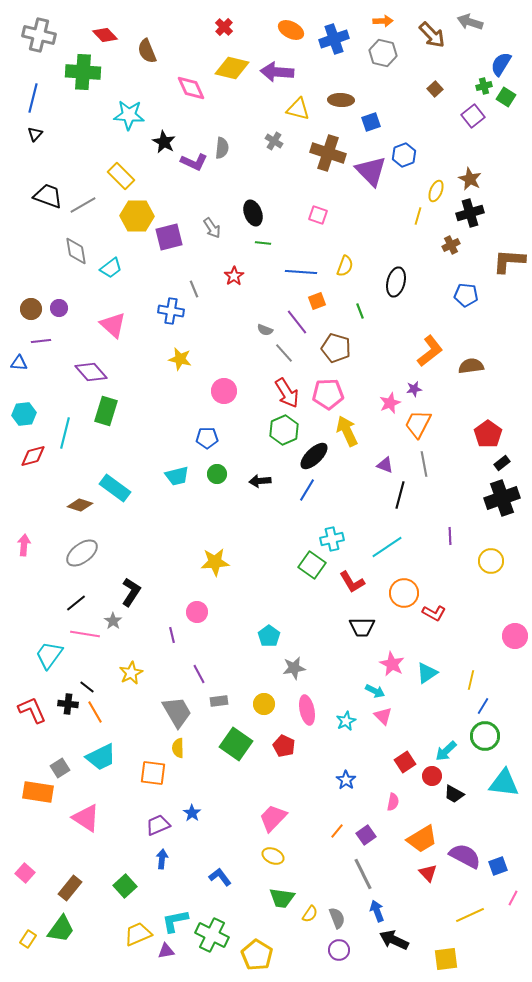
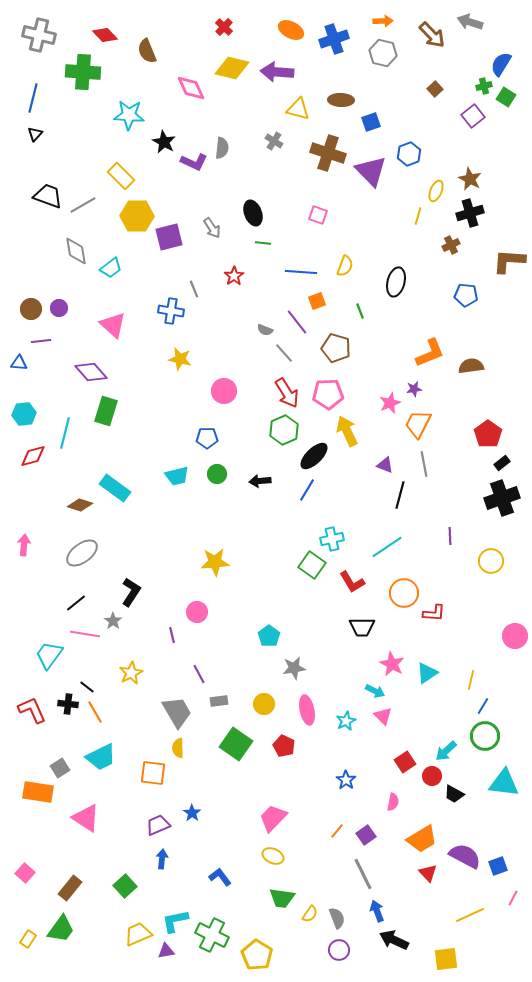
blue hexagon at (404, 155): moved 5 px right, 1 px up
orange L-shape at (430, 351): moved 2 px down; rotated 16 degrees clockwise
red L-shape at (434, 613): rotated 25 degrees counterclockwise
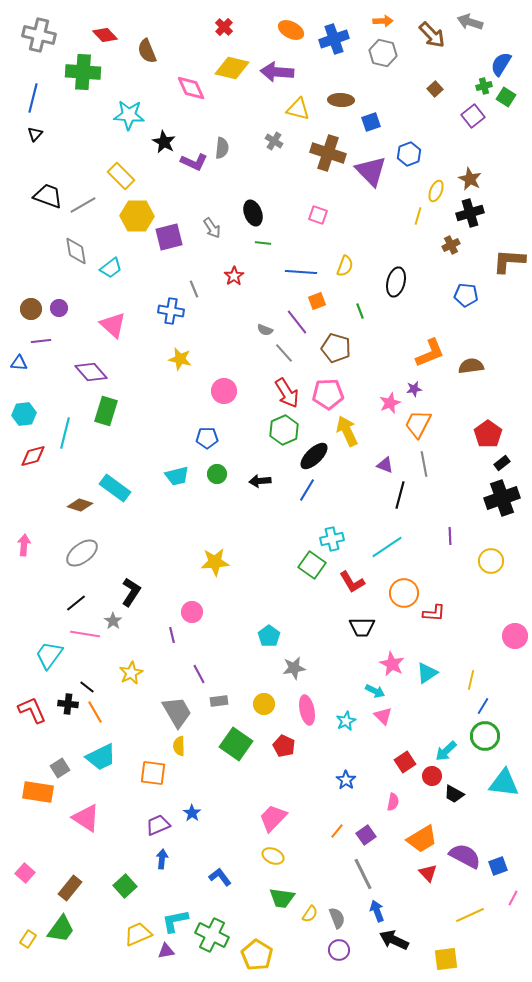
pink circle at (197, 612): moved 5 px left
yellow semicircle at (178, 748): moved 1 px right, 2 px up
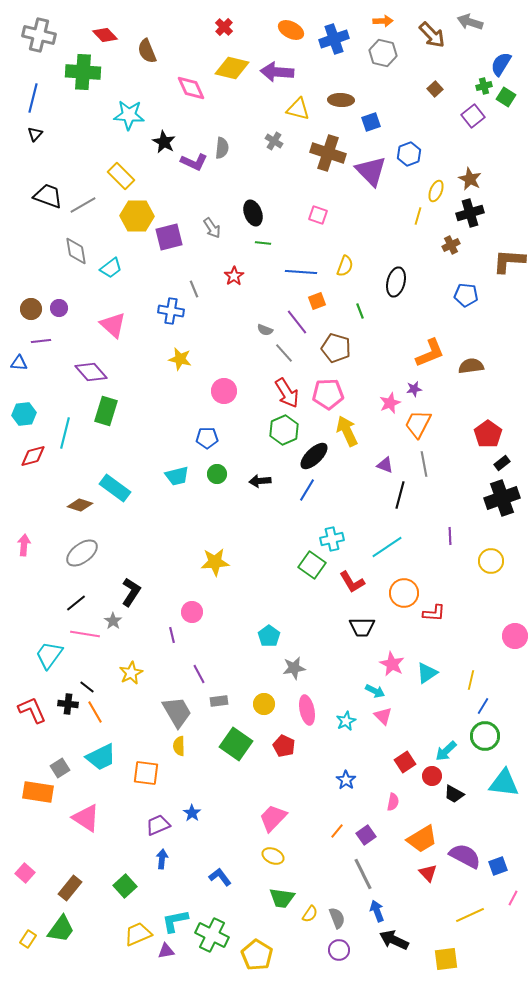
orange square at (153, 773): moved 7 px left
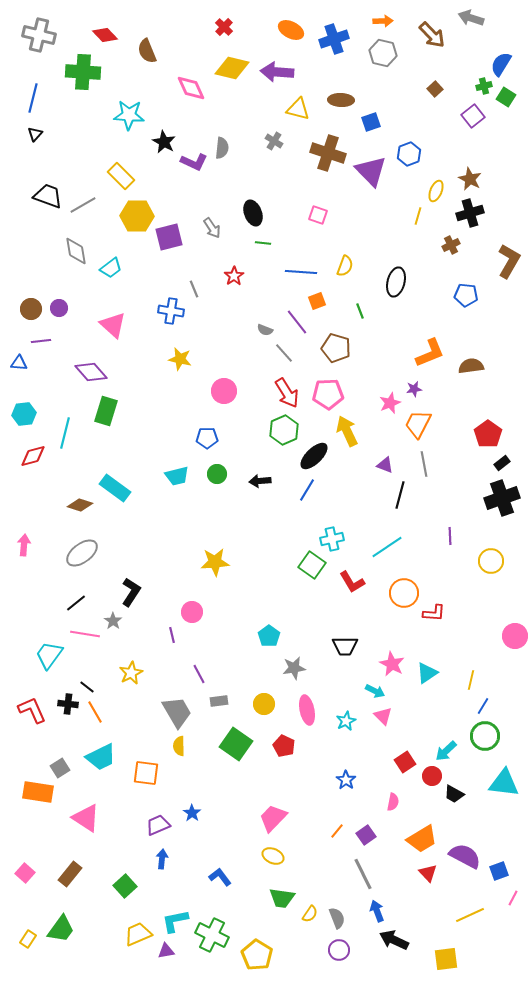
gray arrow at (470, 22): moved 1 px right, 4 px up
brown L-shape at (509, 261): rotated 116 degrees clockwise
black trapezoid at (362, 627): moved 17 px left, 19 px down
blue square at (498, 866): moved 1 px right, 5 px down
brown rectangle at (70, 888): moved 14 px up
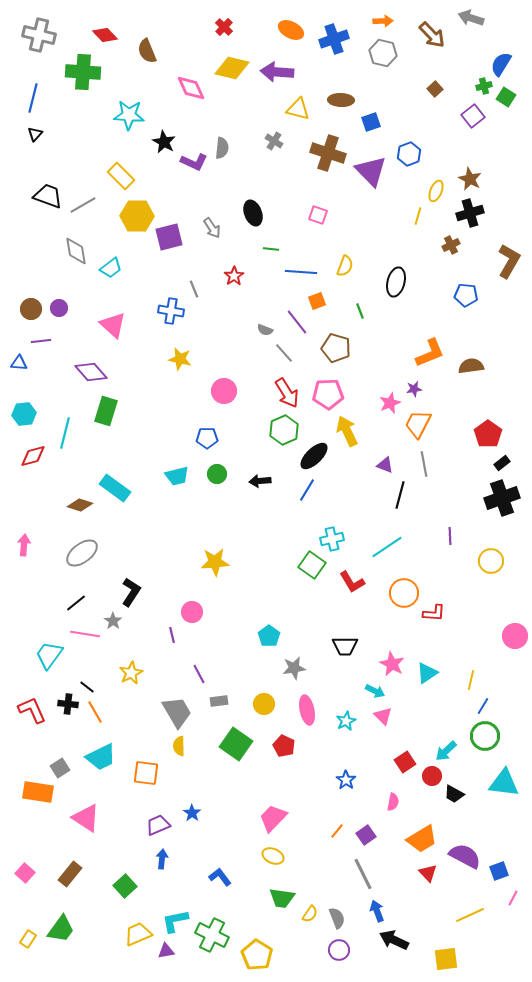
green line at (263, 243): moved 8 px right, 6 px down
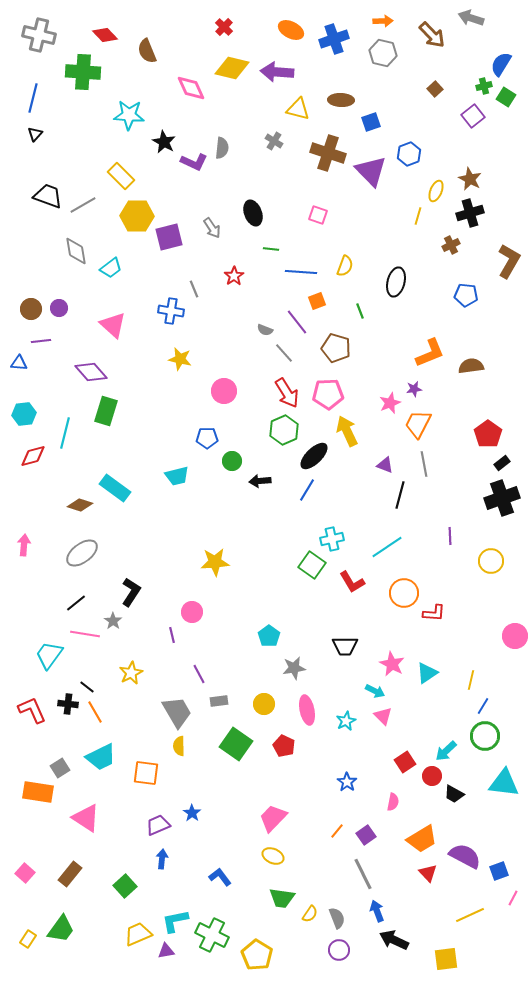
green circle at (217, 474): moved 15 px right, 13 px up
blue star at (346, 780): moved 1 px right, 2 px down
